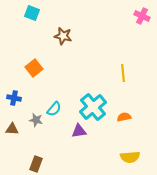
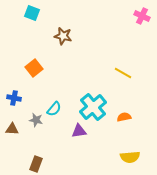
yellow line: rotated 54 degrees counterclockwise
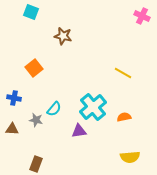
cyan square: moved 1 px left, 1 px up
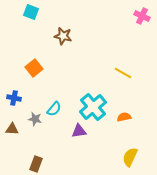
gray star: moved 1 px left, 1 px up
yellow semicircle: rotated 120 degrees clockwise
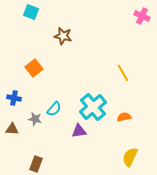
yellow line: rotated 30 degrees clockwise
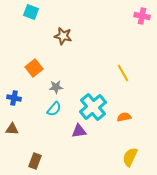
pink cross: rotated 14 degrees counterclockwise
gray star: moved 21 px right, 32 px up; rotated 16 degrees counterclockwise
brown rectangle: moved 1 px left, 3 px up
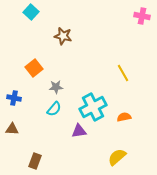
cyan square: rotated 21 degrees clockwise
cyan cross: rotated 12 degrees clockwise
yellow semicircle: moved 13 px left; rotated 24 degrees clockwise
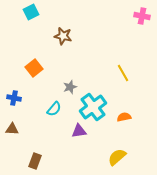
cyan square: rotated 21 degrees clockwise
gray star: moved 14 px right; rotated 16 degrees counterclockwise
cyan cross: rotated 8 degrees counterclockwise
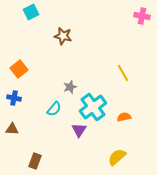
orange square: moved 15 px left, 1 px down
purple triangle: moved 1 px up; rotated 49 degrees counterclockwise
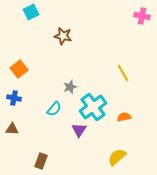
brown rectangle: moved 6 px right
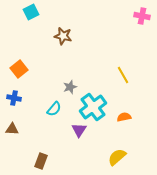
yellow line: moved 2 px down
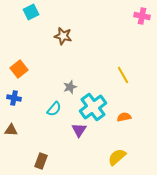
brown triangle: moved 1 px left, 1 px down
